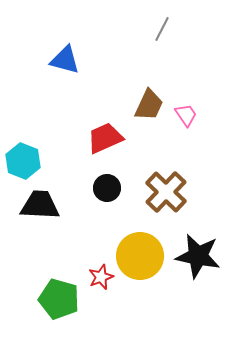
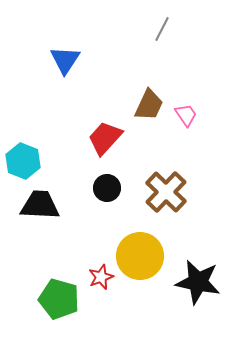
blue triangle: rotated 48 degrees clockwise
red trapezoid: rotated 24 degrees counterclockwise
black star: moved 26 px down
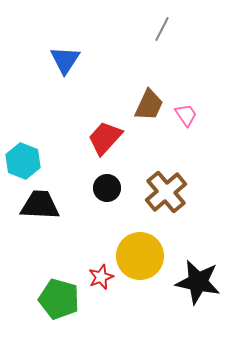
brown cross: rotated 6 degrees clockwise
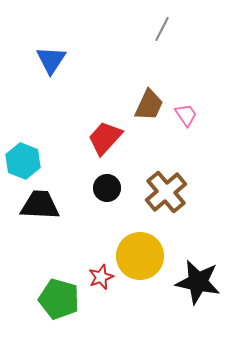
blue triangle: moved 14 px left
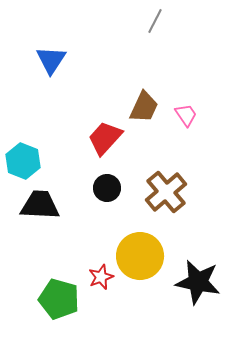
gray line: moved 7 px left, 8 px up
brown trapezoid: moved 5 px left, 2 px down
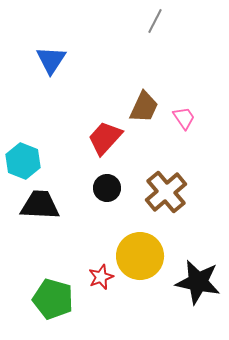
pink trapezoid: moved 2 px left, 3 px down
green pentagon: moved 6 px left
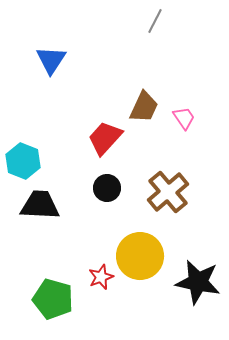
brown cross: moved 2 px right
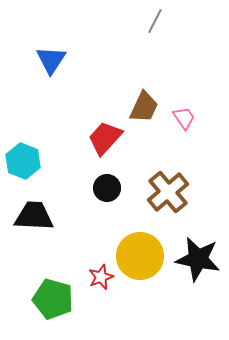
black trapezoid: moved 6 px left, 11 px down
black star: moved 23 px up
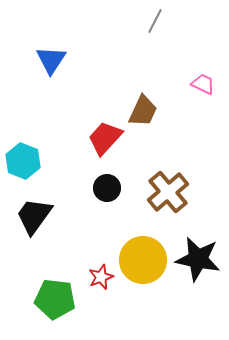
brown trapezoid: moved 1 px left, 4 px down
pink trapezoid: moved 19 px right, 34 px up; rotated 30 degrees counterclockwise
black trapezoid: rotated 57 degrees counterclockwise
yellow circle: moved 3 px right, 4 px down
green pentagon: moved 2 px right; rotated 9 degrees counterclockwise
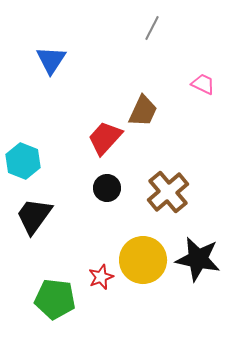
gray line: moved 3 px left, 7 px down
